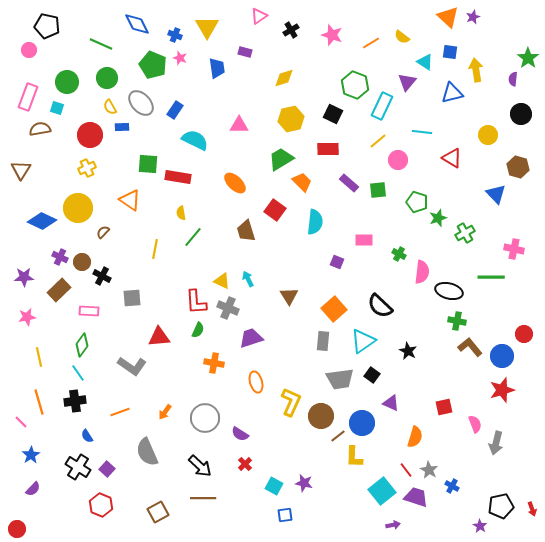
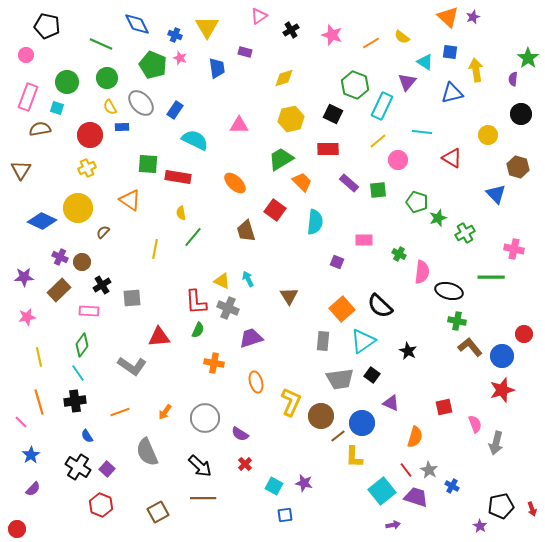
pink circle at (29, 50): moved 3 px left, 5 px down
black cross at (102, 276): moved 9 px down; rotated 30 degrees clockwise
orange square at (334, 309): moved 8 px right
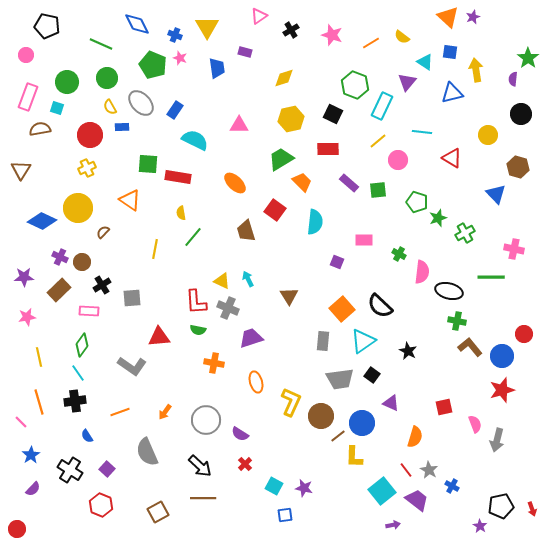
green semicircle at (198, 330): rotated 77 degrees clockwise
gray circle at (205, 418): moved 1 px right, 2 px down
gray arrow at (496, 443): moved 1 px right, 3 px up
black cross at (78, 467): moved 8 px left, 3 px down
purple star at (304, 483): moved 5 px down
purple trapezoid at (416, 497): moved 1 px right, 3 px down; rotated 20 degrees clockwise
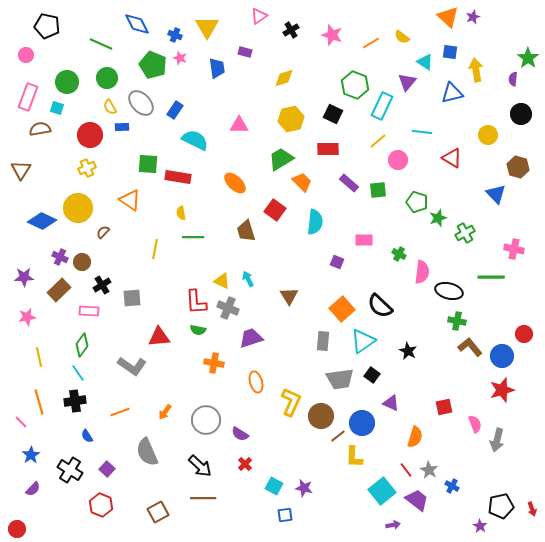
green line at (193, 237): rotated 50 degrees clockwise
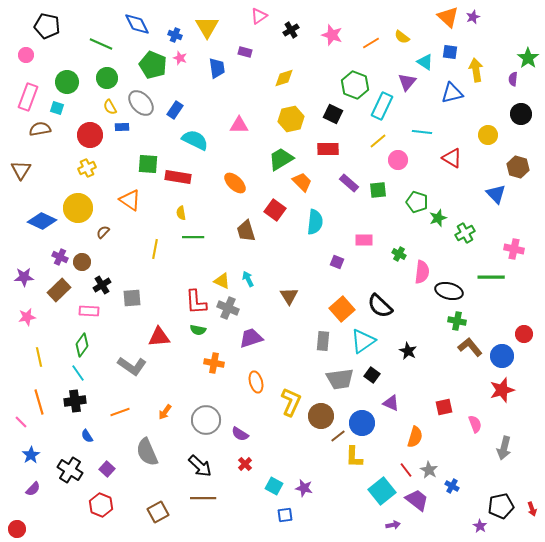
gray arrow at (497, 440): moved 7 px right, 8 px down
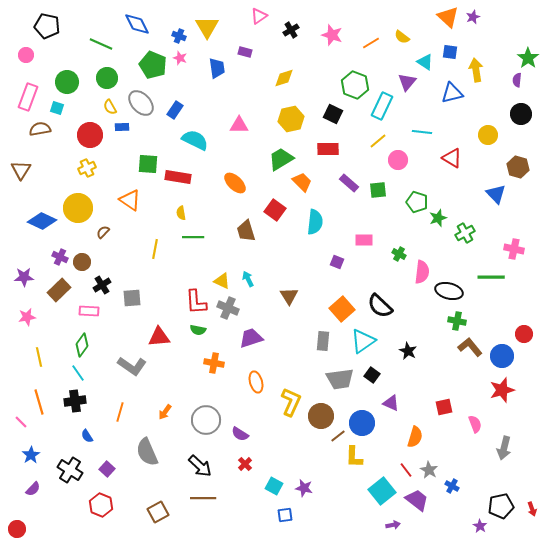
blue cross at (175, 35): moved 4 px right, 1 px down
purple semicircle at (513, 79): moved 4 px right, 1 px down
orange line at (120, 412): rotated 54 degrees counterclockwise
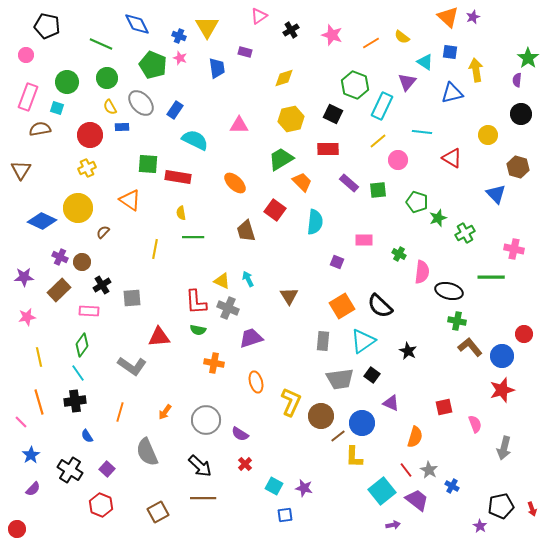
orange square at (342, 309): moved 3 px up; rotated 10 degrees clockwise
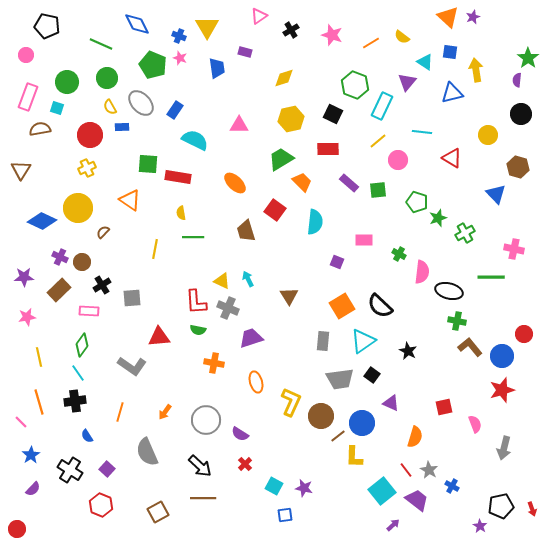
purple arrow at (393, 525): rotated 32 degrees counterclockwise
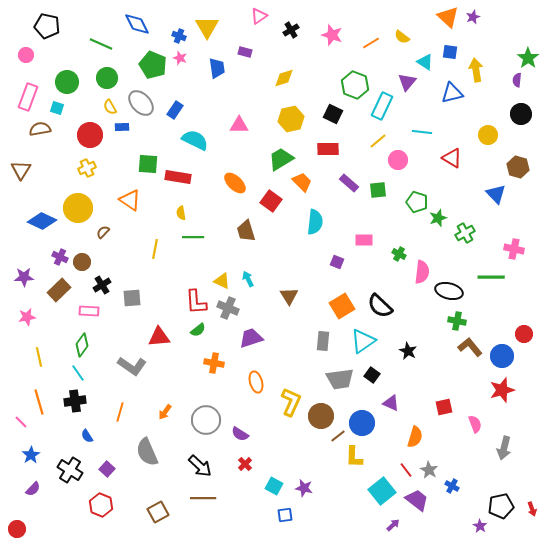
red square at (275, 210): moved 4 px left, 9 px up
green semicircle at (198, 330): rotated 49 degrees counterclockwise
